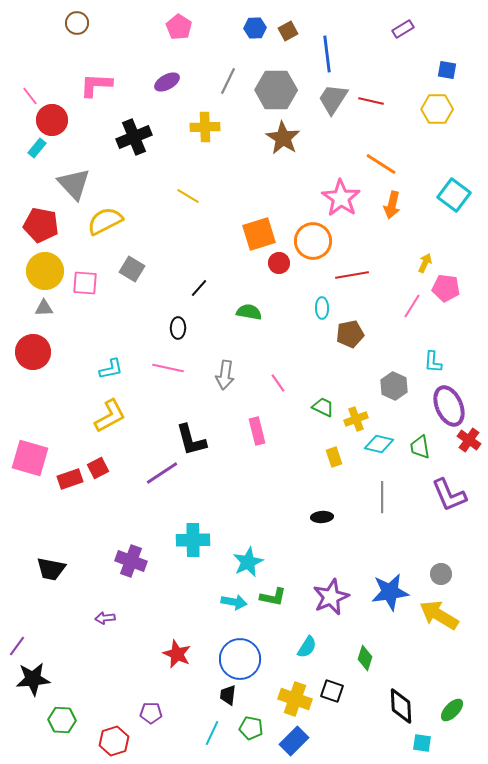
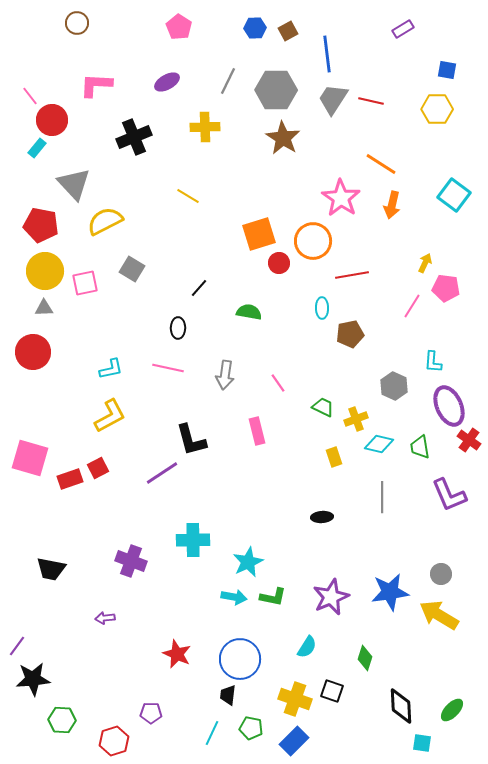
pink square at (85, 283): rotated 16 degrees counterclockwise
cyan arrow at (234, 602): moved 5 px up
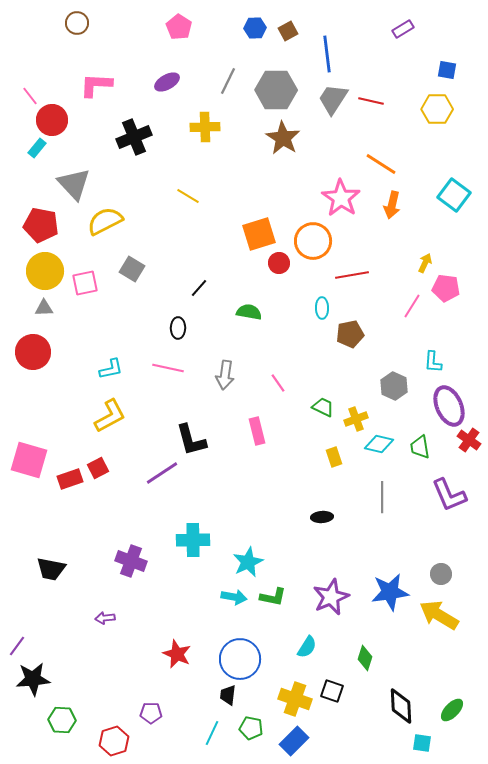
pink square at (30, 458): moved 1 px left, 2 px down
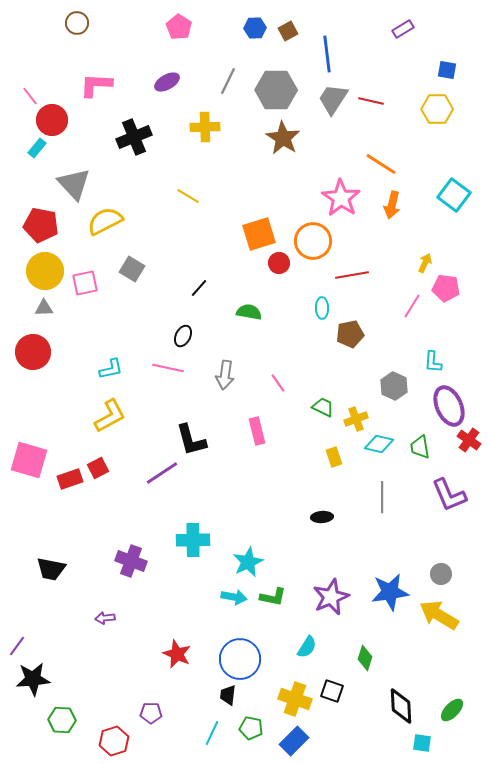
black ellipse at (178, 328): moved 5 px right, 8 px down; rotated 25 degrees clockwise
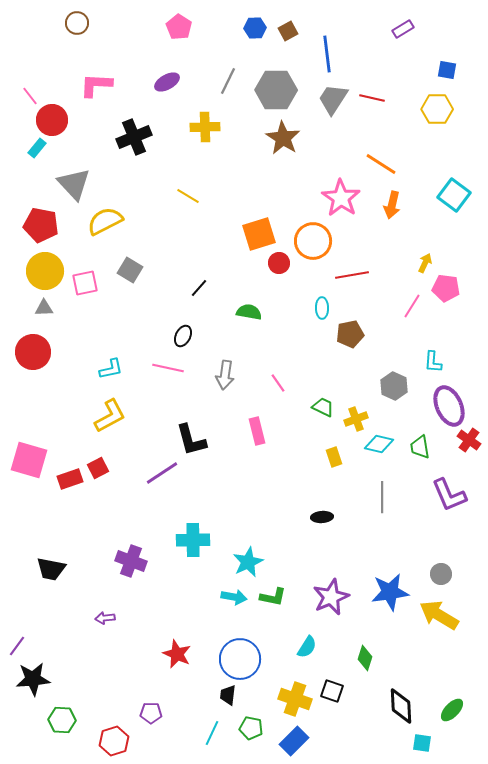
red line at (371, 101): moved 1 px right, 3 px up
gray square at (132, 269): moved 2 px left, 1 px down
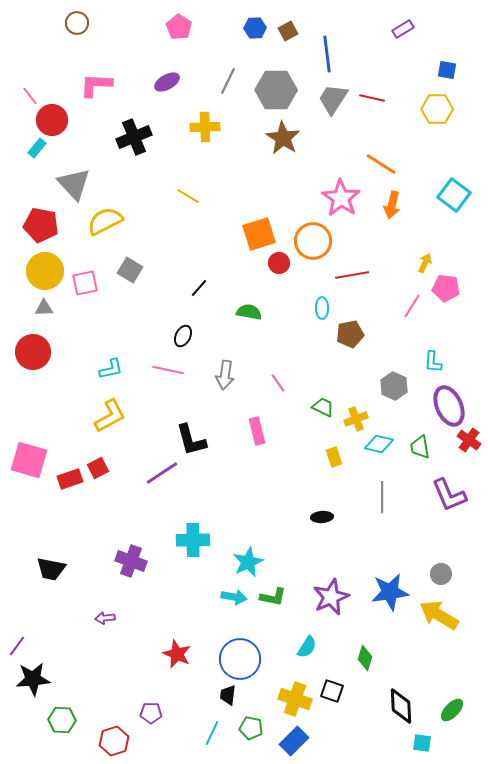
pink line at (168, 368): moved 2 px down
